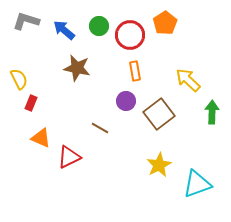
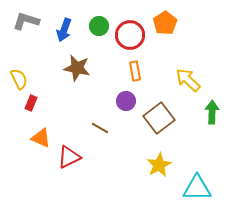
blue arrow: rotated 110 degrees counterclockwise
brown square: moved 4 px down
cyan triangle: moved 4 px down; rotated 20 degrees clockwise
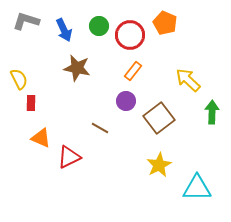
orange pentagon: rotated 15 degrees counterclockwise
blue arrow: rotated 45 degrees counterclockwise
orange rectangle: moved 2 px left; rotated 48 degrees clockwise
red rectangle: rotated 21 degrees counterclockwise
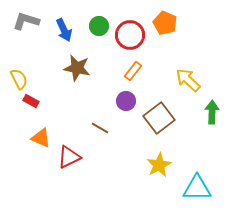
red rectangle: moved 2 px up; rotated 63 degrees counterclockwise
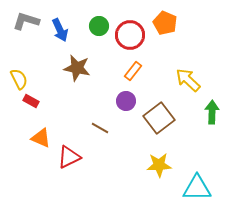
blue arrow: moved 4 px left
yellow star: rotated 25 degrees clockwise
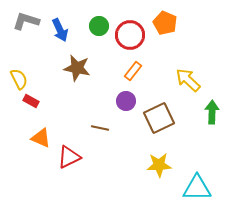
brown square: rotated 12 degrees clockwise
brown line: rotated 18 degrees counterclockwise
